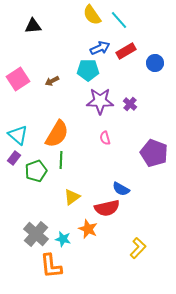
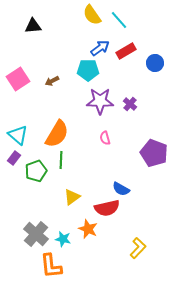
blue arrow: rotated 12 degrees counterclockwise
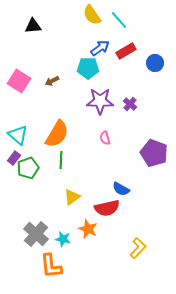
cyan pentagon: moved 2 px up
pink square: moved 1 px right, 2 px down; rotated 25 degrees counterclockwise
green pentagon: moved 8 px left, 3 px up
